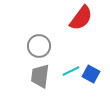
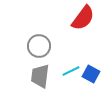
red semicircle: moved 2 px right
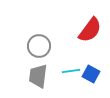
red semicircle: moved 7 px right, 12 px down
cyan line: rotated 18 degrees clockwise
gray trapezoid: moved 2 px left
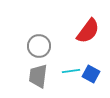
red semicircle: moved 2 px left, 1 px down
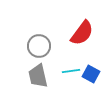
red semicircle: moved 6 px left, 2 px down
gray trapezoid: rotated 20 degrees counterclockwise
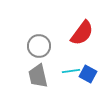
blue square: moved 3 px left
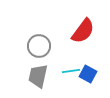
red semicircle: moved 1 px right, 2 px up
gray trapezoid: rotated 25 degrees clockwise
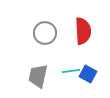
red semicircle: rotated 40 degrees counterclockwise
gray circle: moved 6 px right, 13 px up
